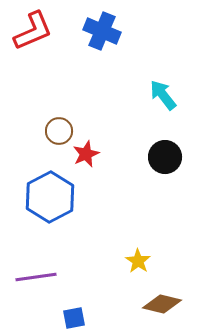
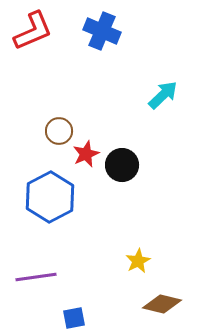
cyan arrow: rotated 84 degrees clockwise
black circle: moved 43 px left, 8 px down
yellow star: rotated 10 degrees clockwise
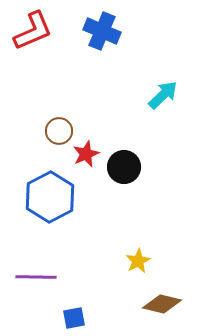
black circle: moved 2 px right, 2 px down
purple line: rotated 9 degrees clockwise
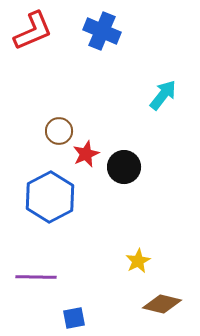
cyan arrow: rotated 8 degrees counterclockwise
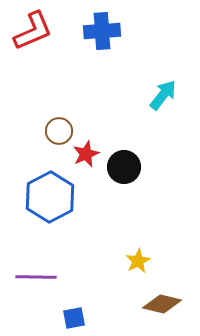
blue cross: rotated 27 degrees counterclockwise
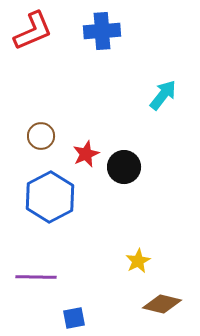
brown circle: moved 18 px left, 5 px down
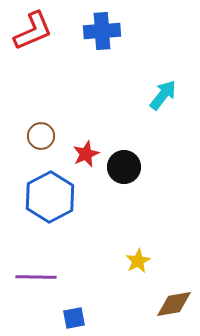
brown diamond: moved 12 px right; rotated 24 degrees counterclockwise
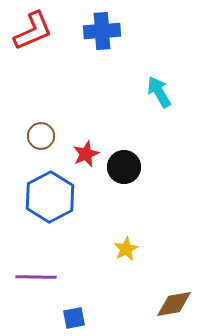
cyan arrow: moved 4 px left, 3 px up; rotated 68 degrees counterclockwise
yellow star: moved 12 px left, 12 px up
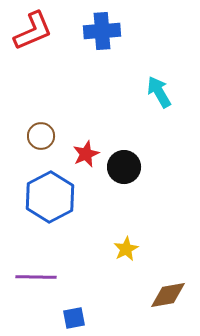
brown diamond: moved 6 px left, 9 px up
